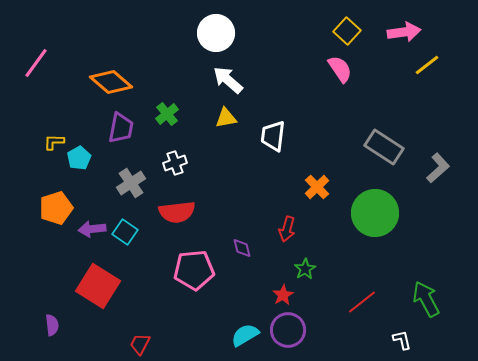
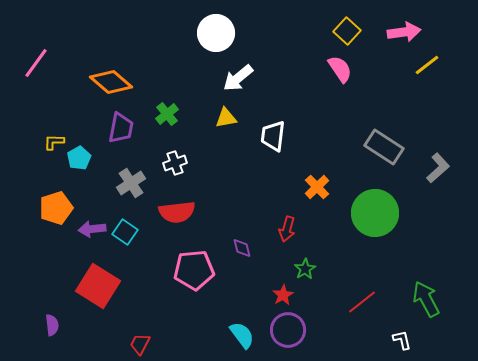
white arrow: moved 10 px right, 2 px up; rotated 80 degrees counterclockwise
cyan semicircle: moved 3 px left; rotated 84 degrees clockwise
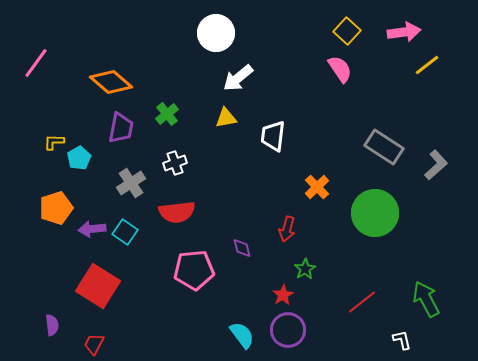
gray L-shape: moved 2 px left, 3 px up
red trapezoid: moved 46 px left
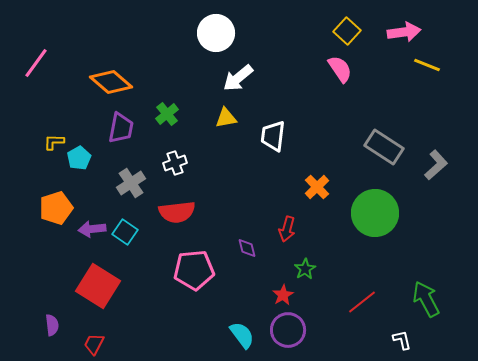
yellow line: rotated 60 degrees clockwise
purple diamond: moved 5 px right
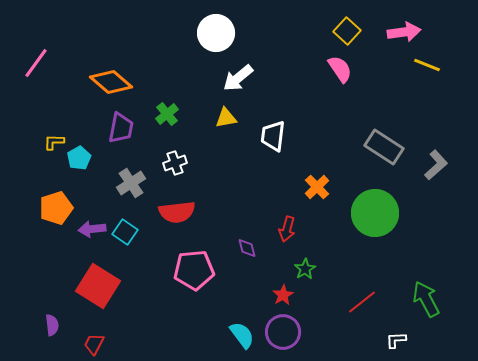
purple circle: moved 5 px left, 2 px down
white L-shape: moved 6 px left; rotated 80 degrees counterclockwise
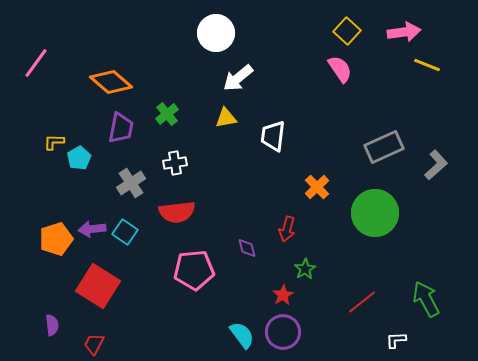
gray rectangle: rotated 57 degrees counterclockwise
white cross: rotated 10 degrees clockwise
orange pentagon: moved 31 px down
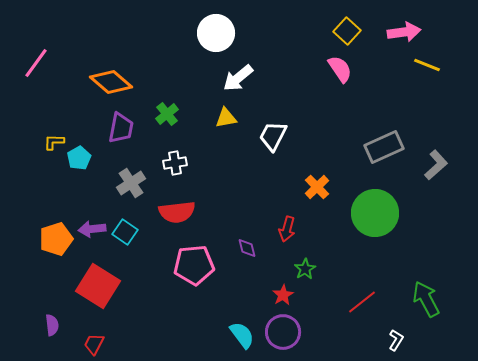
white trapezoid: rotated 20 degrees clockwise
pink pentagon: moved 5 px up
white L-shape: rotated 125 degrees clockwise
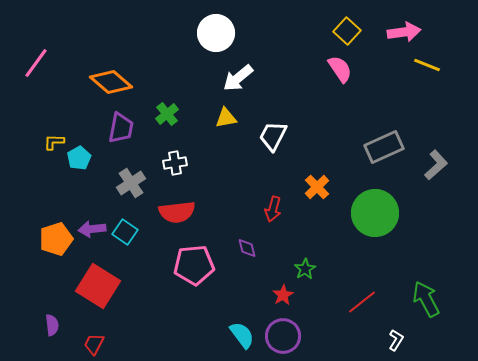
red arrow: moved 14 px left, 20 px up
purple circle: moved 4 px down
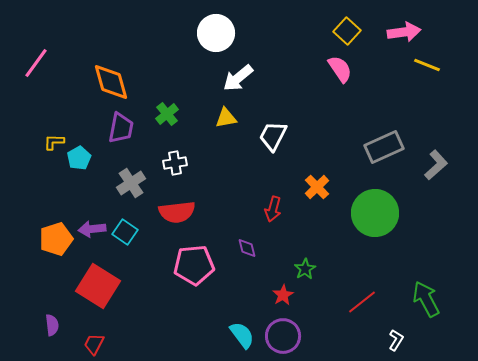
orange diamond: rotated 33 degrees clockwise
